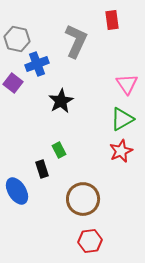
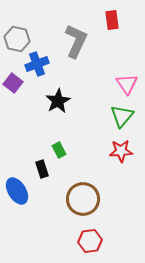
black star: moved 3 px left
green triangle: moved 3 px up; rotated 20 degrees counterclockwise
red star: rotated 20 degrees clockwise
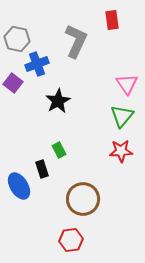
blue ellipse: moved 2 px right, 5 px up
red hexagon: moved 19 px left, 1 px up
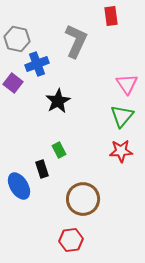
red rectangle: moved 1 px left, 4 px up
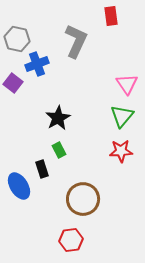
black star: moved 17 px down
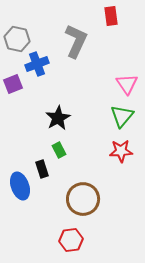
purple square: moved 1 px down; rotated 30 degrees clockwise
blue ellipse: moved 1 px right; rotated 12 degrees clockwise
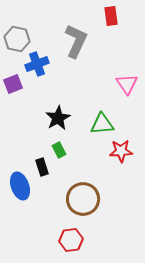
green triangle: moved 20 px left, 8 px down; rotated 45 degrees clockwise
black rectangle: moved 2 px up
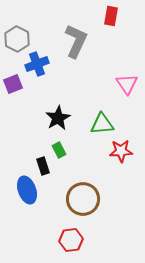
red rectangle: rotated 18 degrees clockwise
gray hexagon: rotated 15 degrees clockwise
black rectangle: moved 1 px right, 1 px up
blue ellipse: moved 7 px right, 4 px down
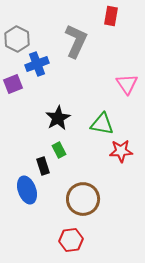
green triangle: rotated 15 degrees clockwise
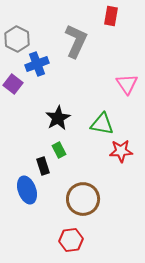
purple square: rotated 30 degrees counterclockwise
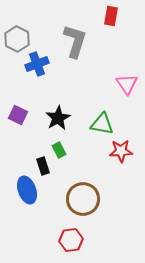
gray L-shape: moved 1 px left; rotated 8 degrees counterclockwise
purple square: moved 5 px right, 31 px down; rotated 12 degrees counterclockwise
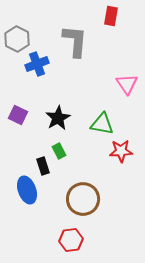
gray L-shape: rotated 12 degrees counterclockwise
green rectangle: moved 1 px down
